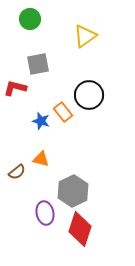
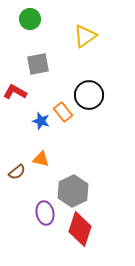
red L-shape: moved 4 px down; rotated 15 degrees clockwise
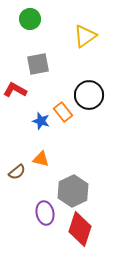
red L-shape: moved 2 px up
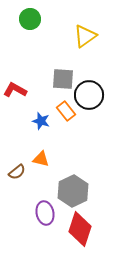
gray square: moved 25 px right, 15 px down; rotated 15 degrees clockwise
orange rectangle: moved 3 px right, 1 px up
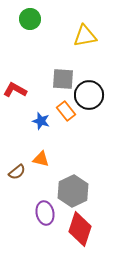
yellow triangle: rotated 25 degrees clockwise
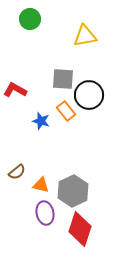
orange triangle: moved 26 px down
